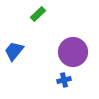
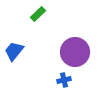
purple circle: moved 2 px right
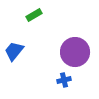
green rectangle: moved 4 px left, 1 px down; rotated 14 degrees clockwise
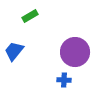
green rectangle: moved 4 px left, 1 px down
blue cross: rotated 16 degrees clockwise
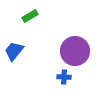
purple circle: moved 1 px up
blue cross: moved 3 px up
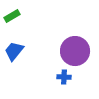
green rectangle: moved 18 px left
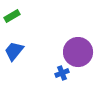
purple circle: moved 3 px right, 1 px down
blue cross: moved 2 px left, 4 px up; rotated 24 degrees counterclockwise
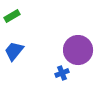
purple circle: moved 2 px up
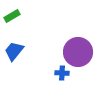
purple circle: moved 2 px down
blue cross: rotated 24 degrees clockwise
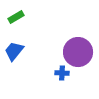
green rectangle: moved 4 px right, 1 px down
